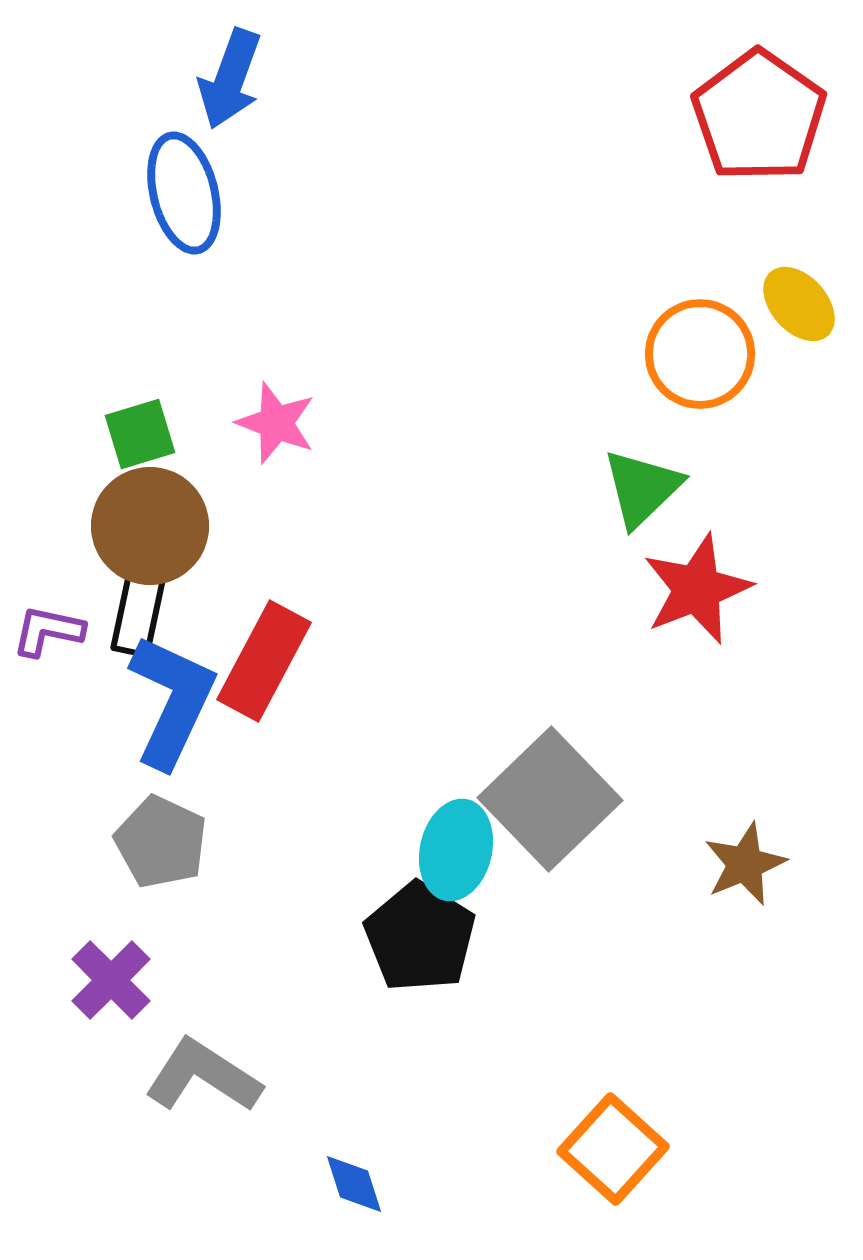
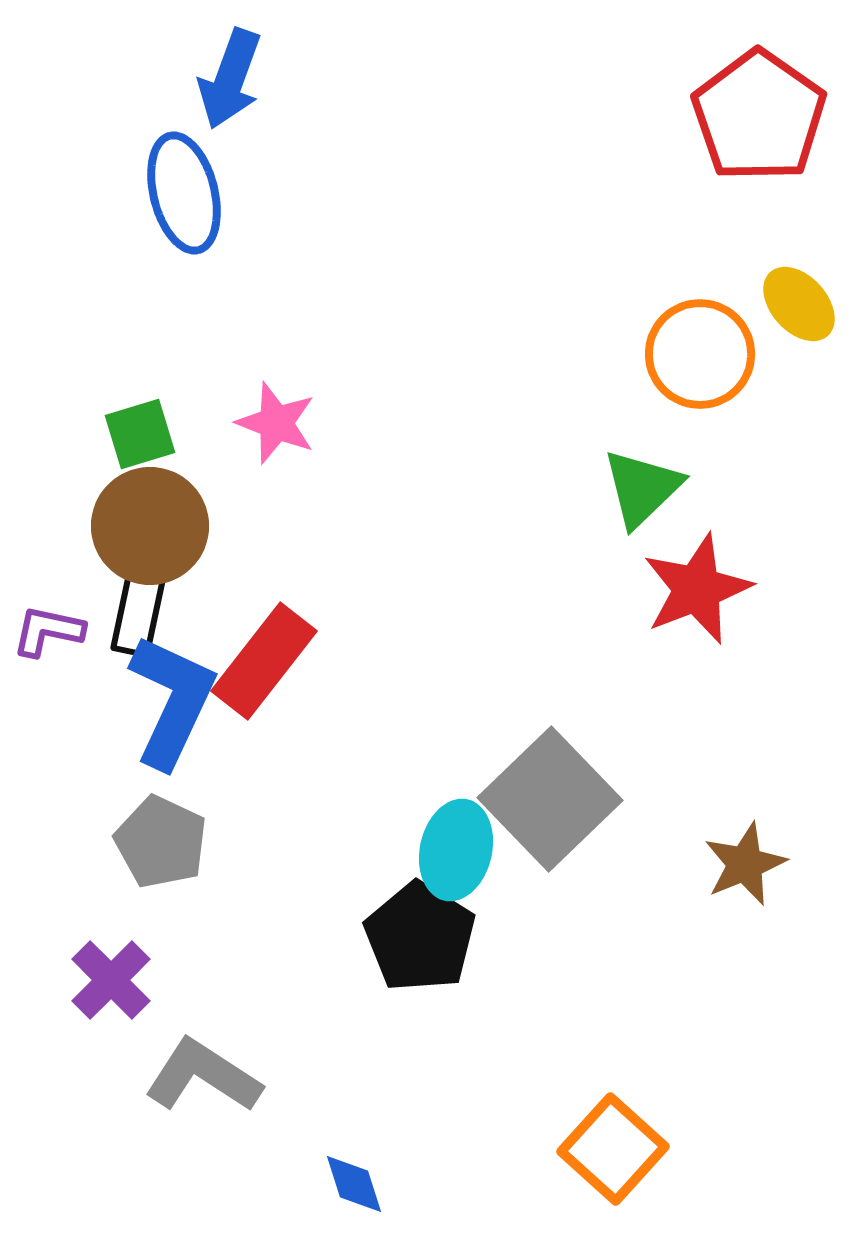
red rectangle: rotated 10 degrees clockwise
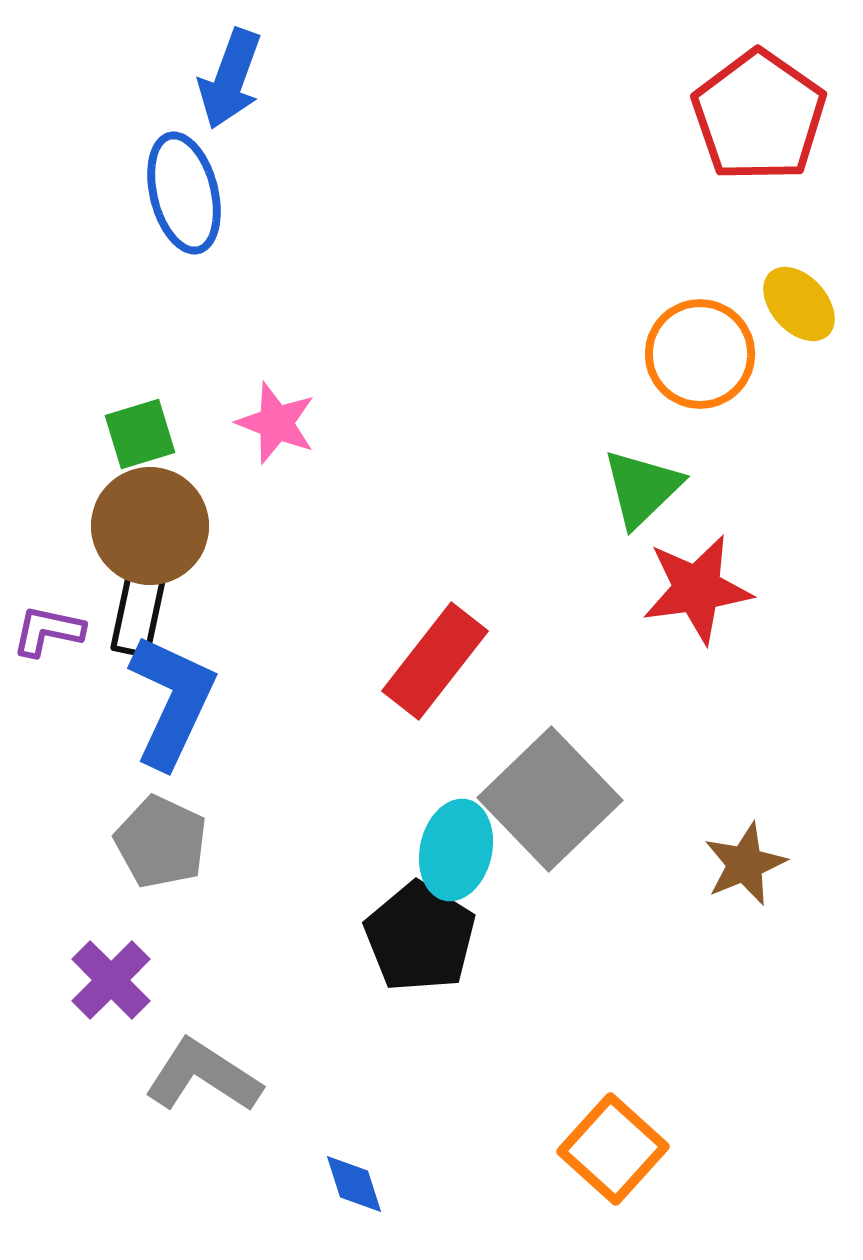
red star: rotated 13 degrees clockwise
red rectangle: moved 171 px right
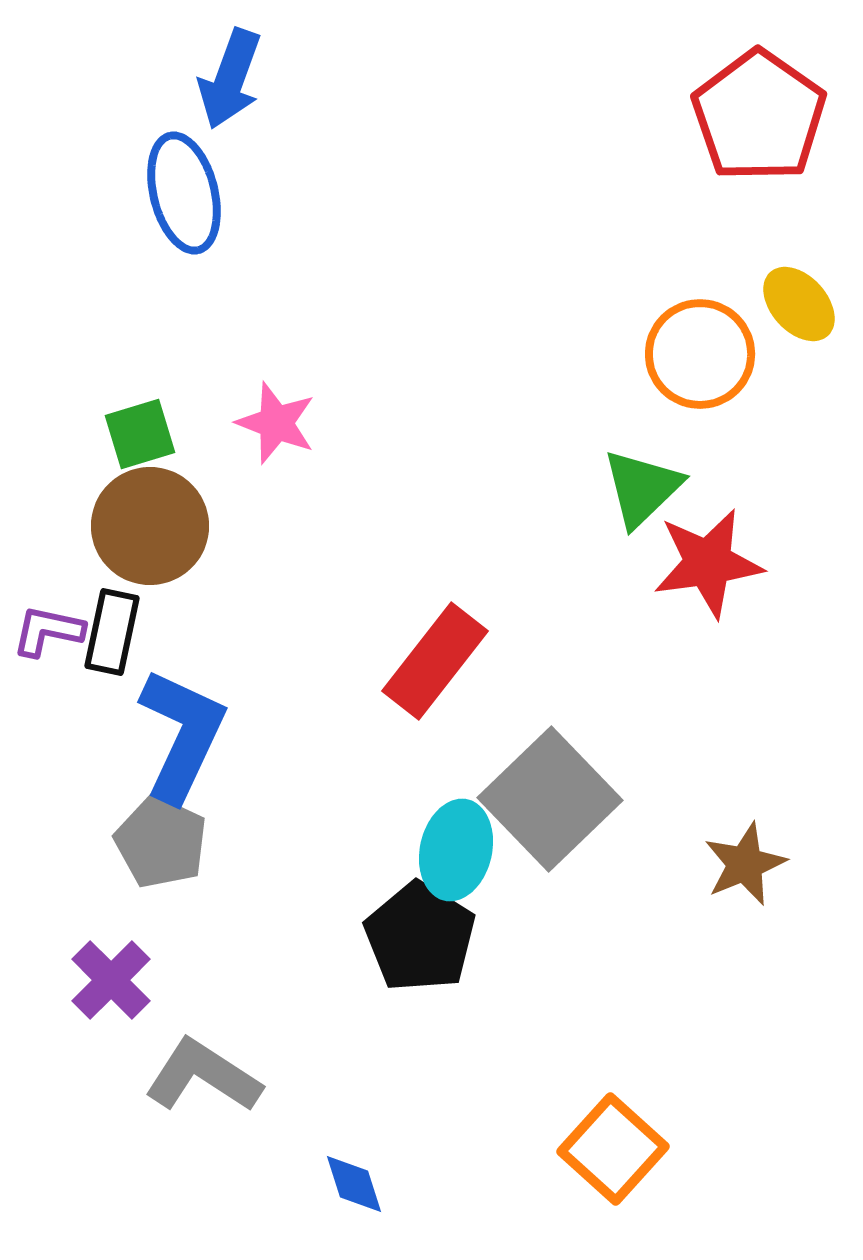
red star: moved 11 px right, 26 px up
black rectangle: moved 26 px left, 18 px down
blue L-shape: moved 10 px right, 34 px down
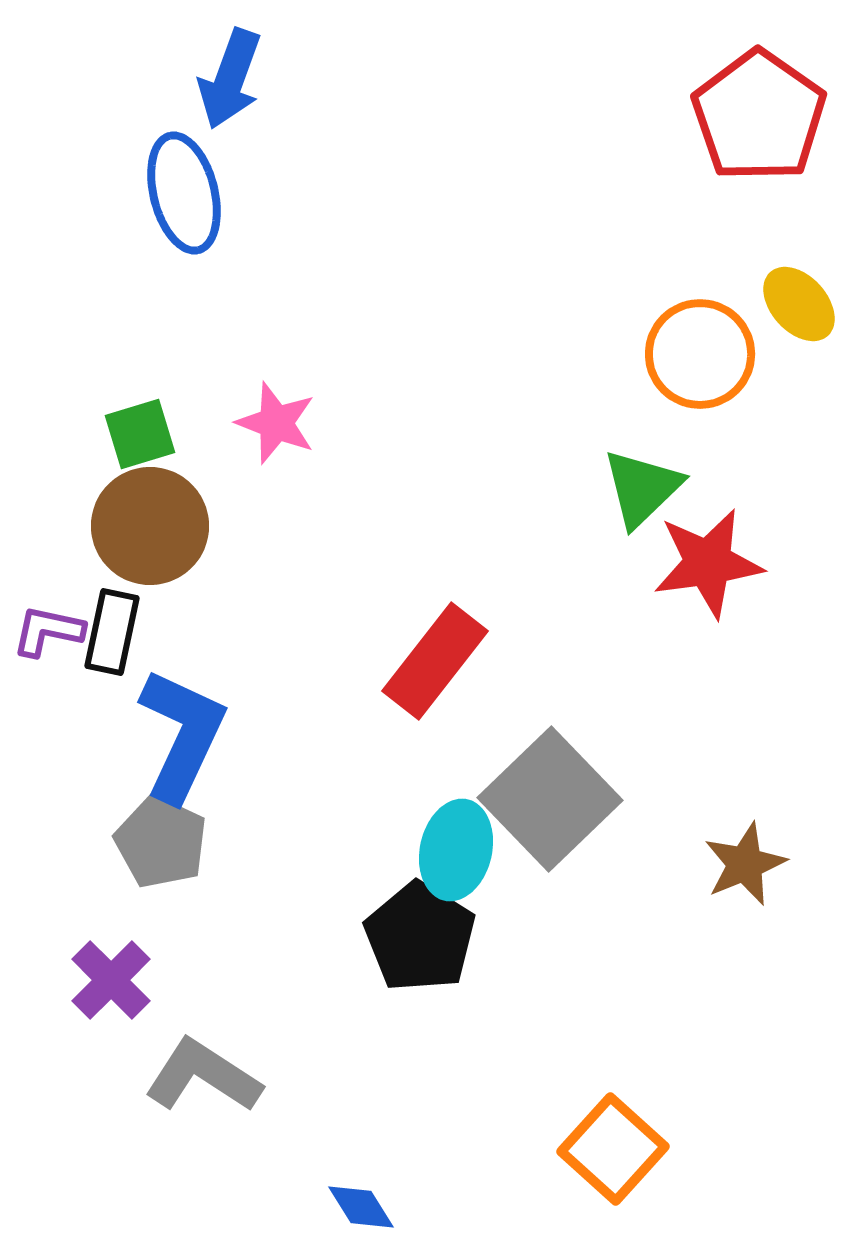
blue diamond: moved 7 px right, 23 px down; rotated 14 degrees counterclockwise
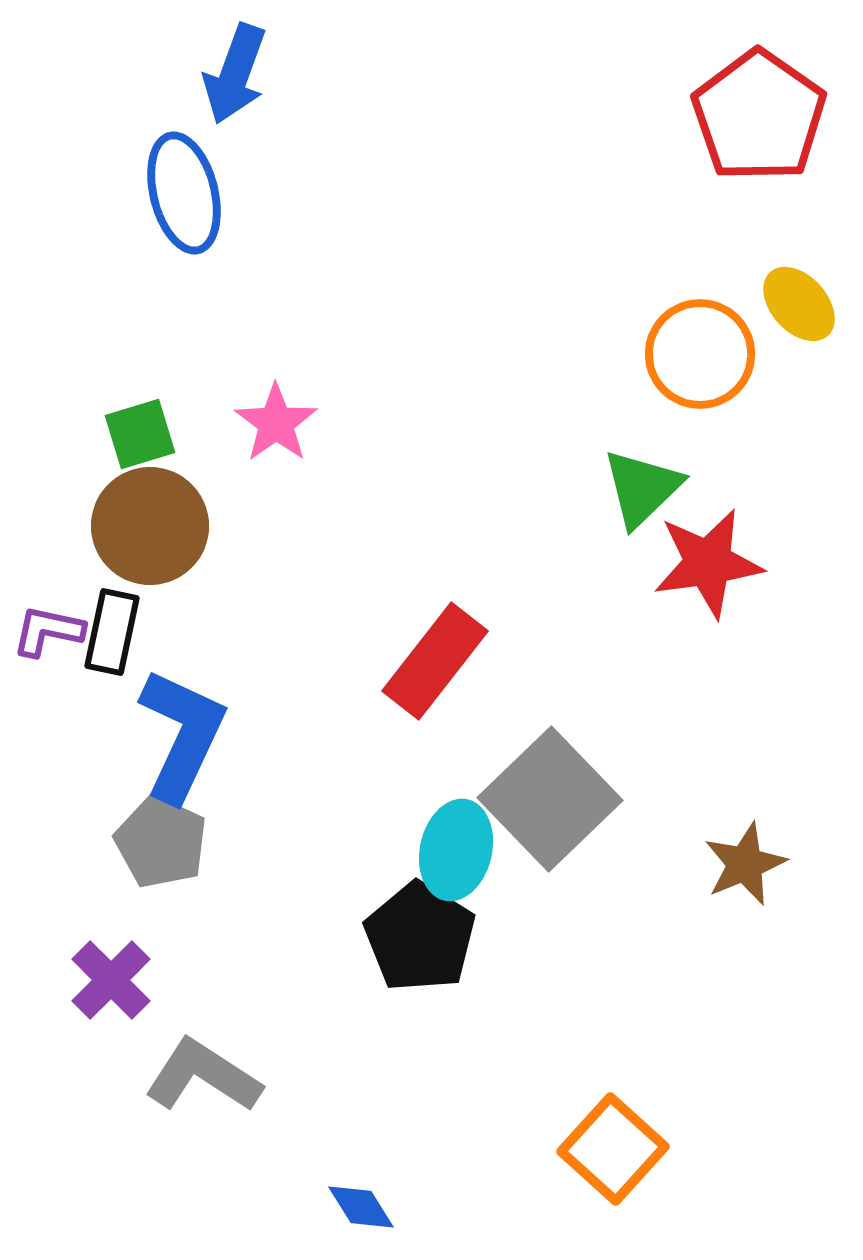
blue arrow: moved 5 px right, 5 px up
pink star: rotated 16 degrees clockwise
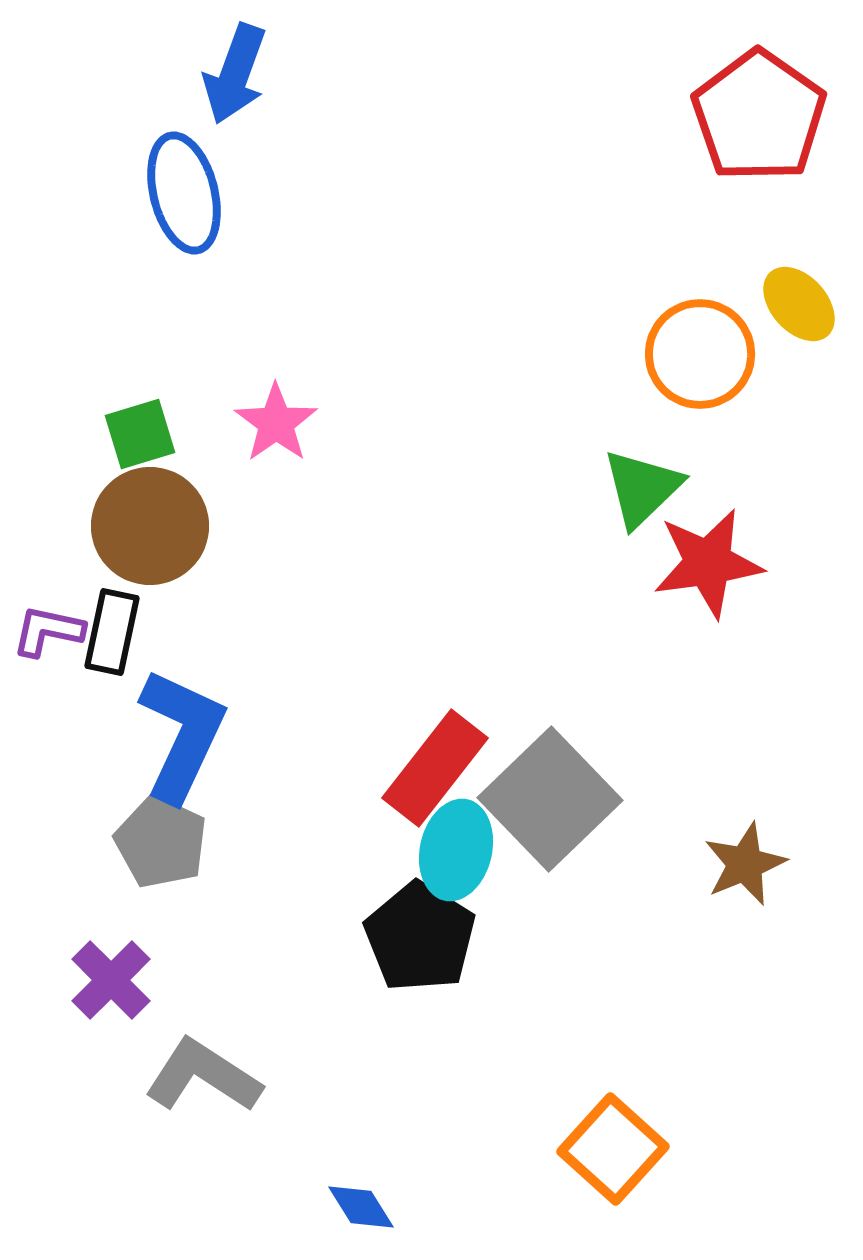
red rectangle: moved 107 px down
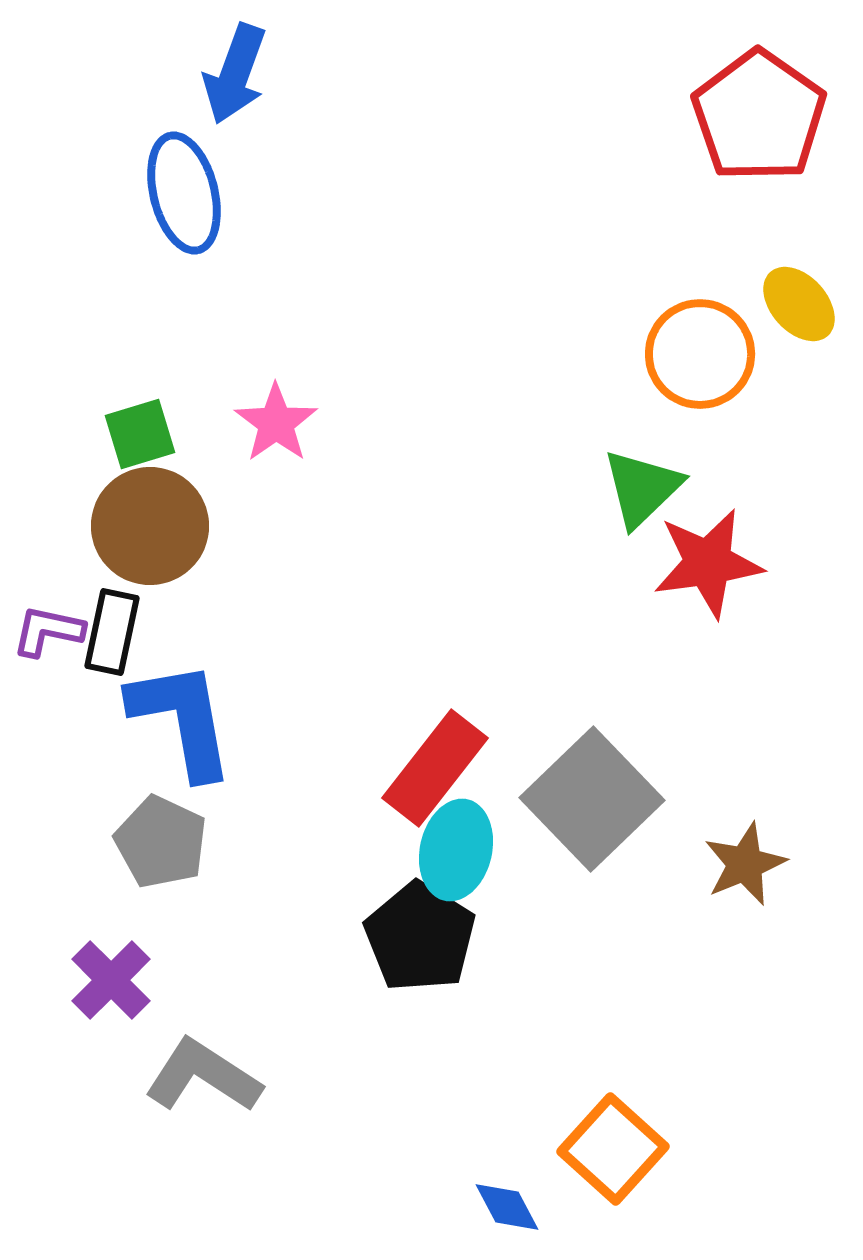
blue L-shape: moved 16 px up; rotated 35 degrees counterclockwise
gray square: moved 42 px right
blue diamond: moved 146 px right; rotated 4 degrees clockwise
